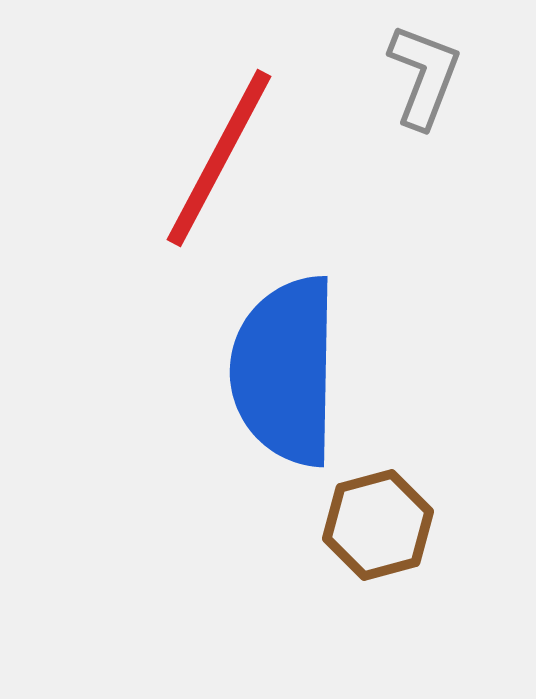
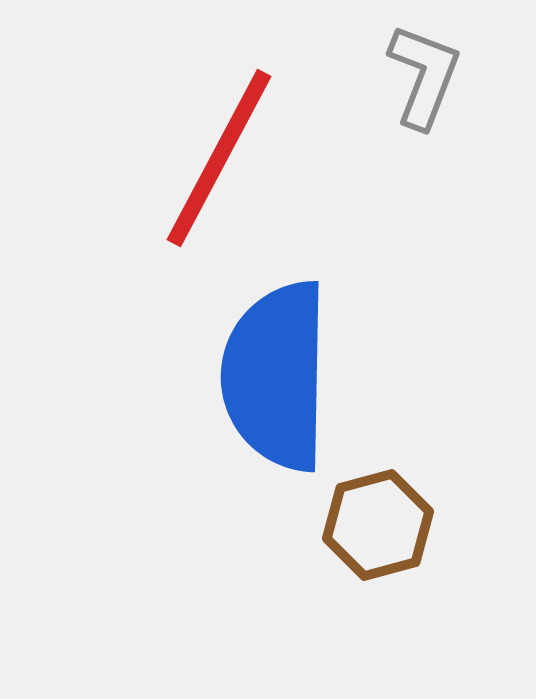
blue semicircle: moved 9 px left, 5 px down
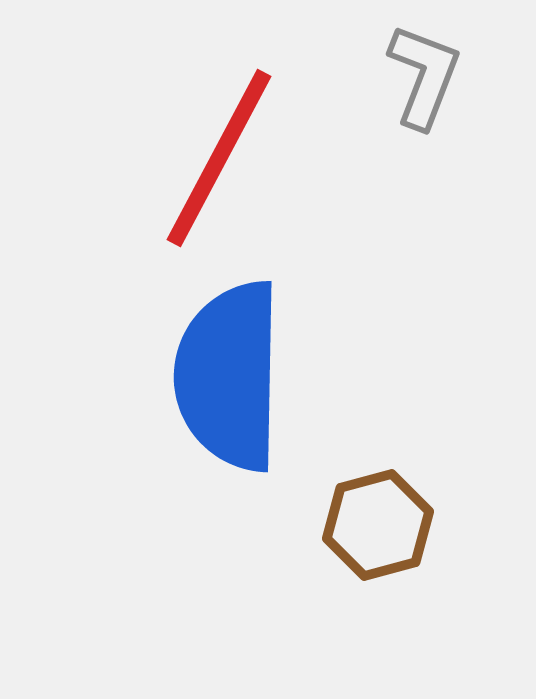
blue semicircle: moved 47 px left
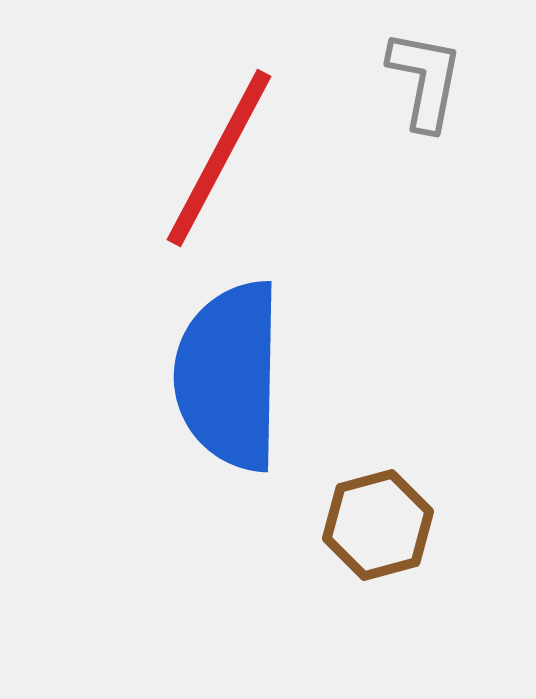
gray L-shape: moved 1 px right, 4 px down; rotated 10 degrees counterclockwise
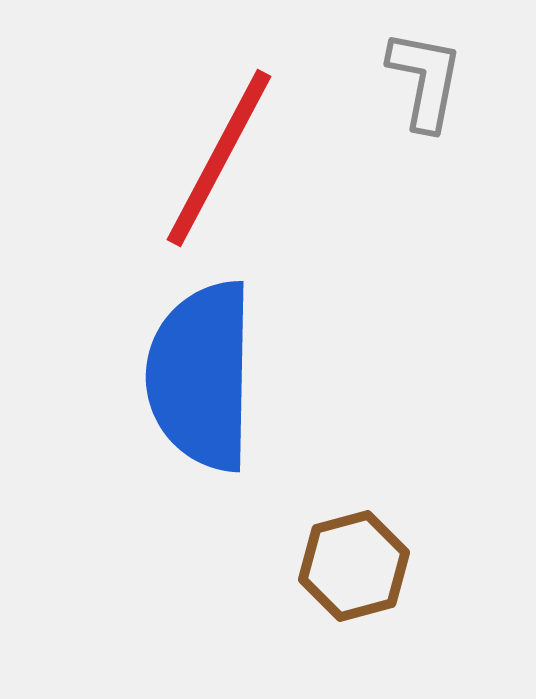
blue semicircle: moved 28 px left
brown hexagon: moved 24 px left, 41 px down
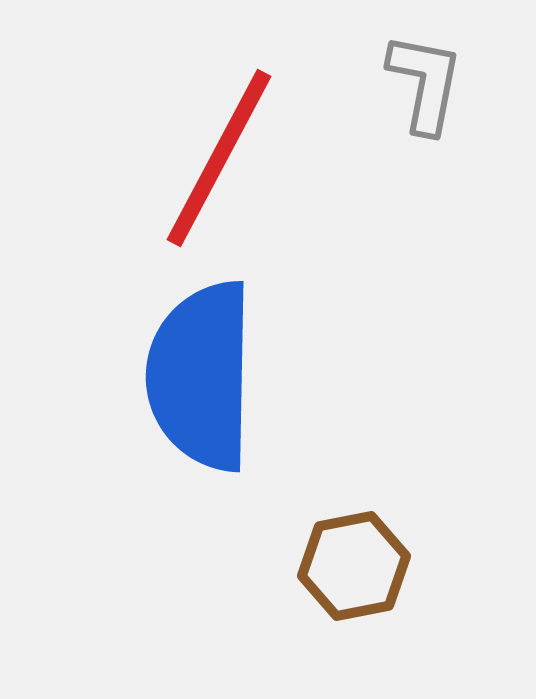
gray L-shape: moved 3 px down
brown hexagon: rotated 4 degrees clockwise
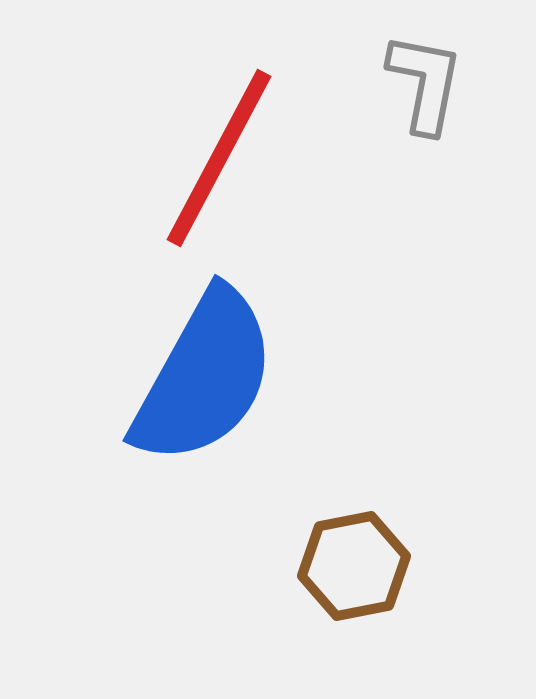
blue semicircle: moved 3 px right, 1 px down; rotated 152 degrees counterclockwise
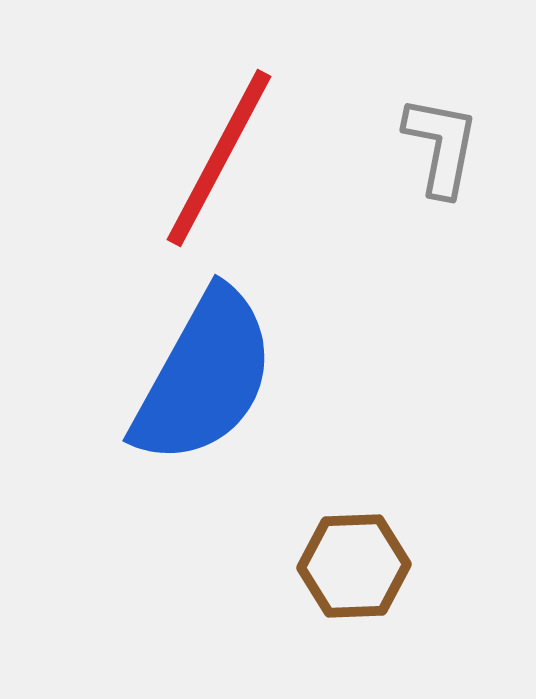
gray L-shape: moved 16 px right, 63 px down
brown hexagon: rotated 9 degrees clockwise
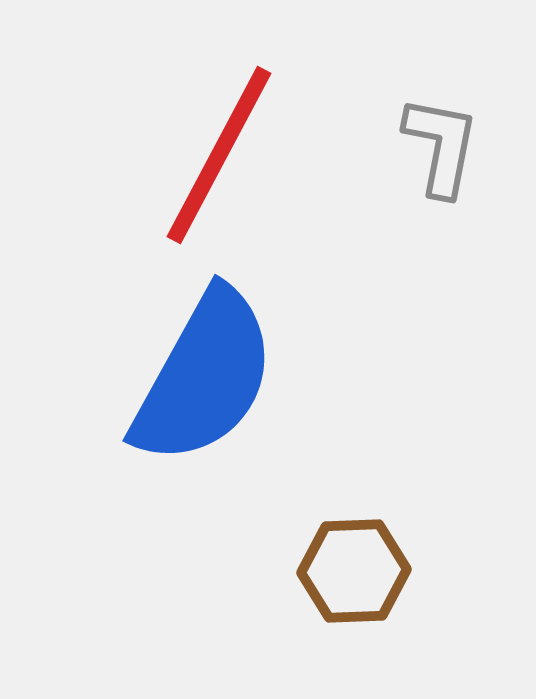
red line: moved 3 px up
brown hexagon: moved 5 px down
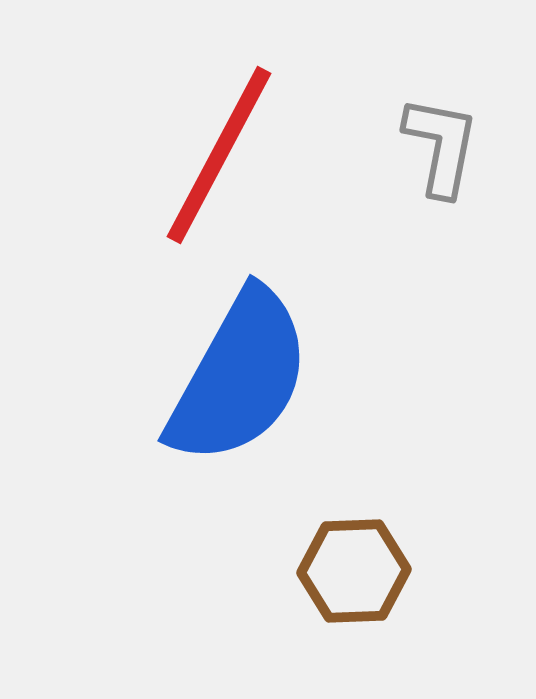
blue semicircle: moved 35 px right
